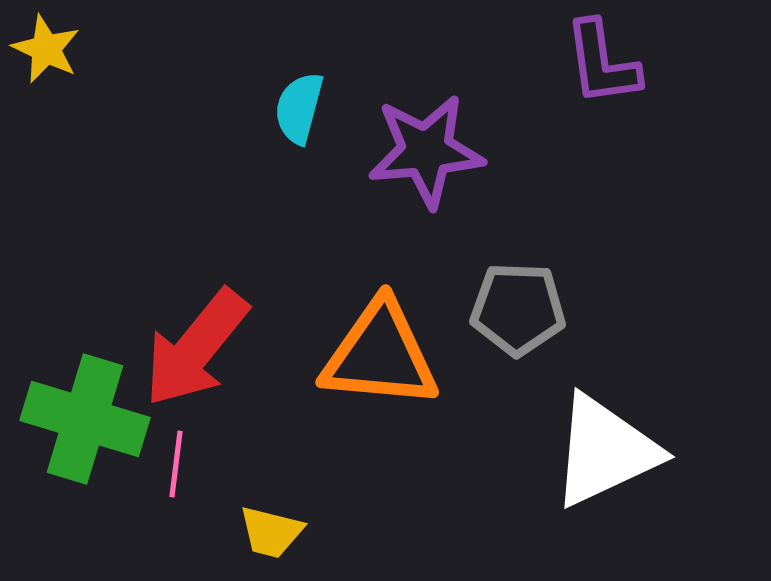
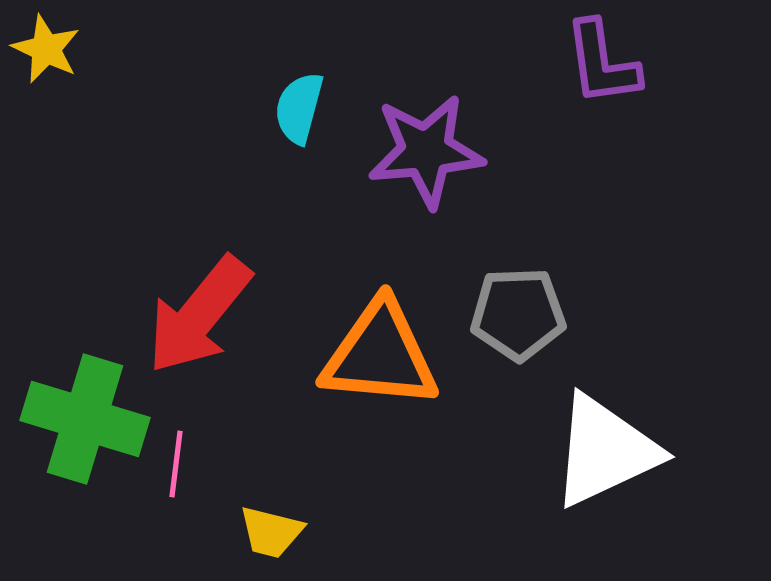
gray pentagon: moved 5 px down; rotated 4 degrees counterclockwise
red arrow: moved 3 px right, 33 px up
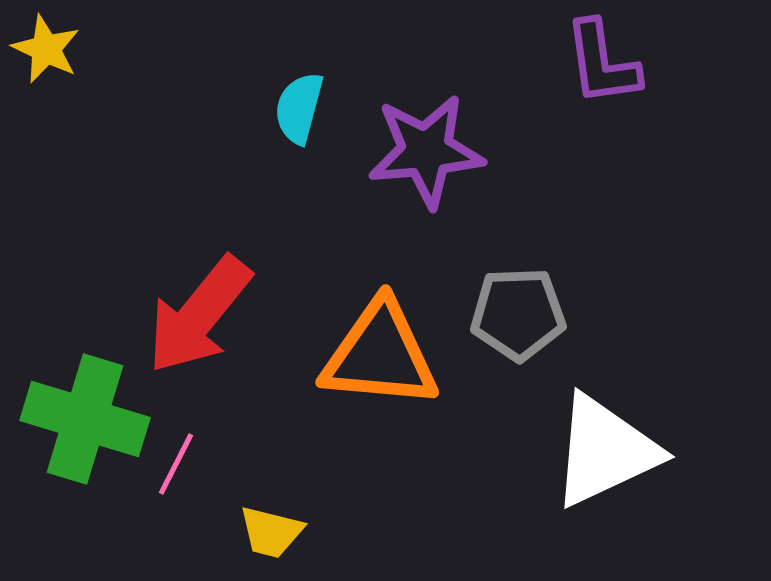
pink line: rotated 20 degrees clockwise
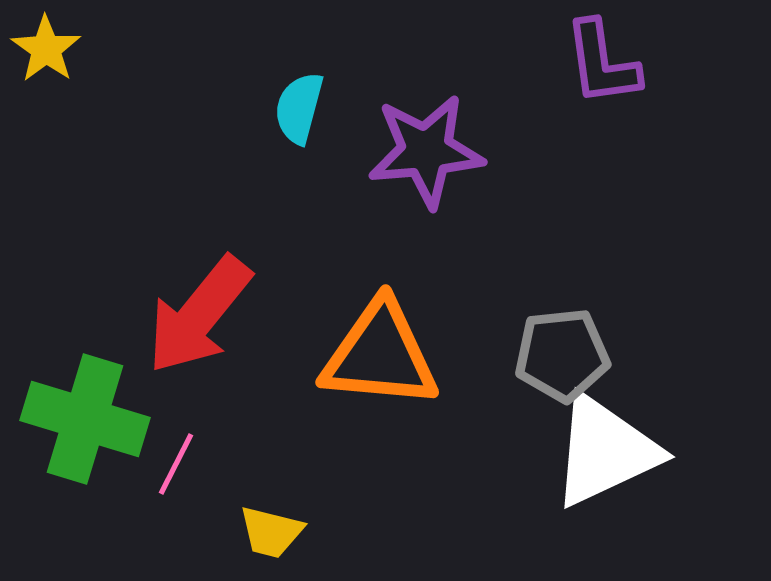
yellow star: rotated 10 degrees clockwise
gray pentagon: moved 44 px right, 41 px down; rotated 4 degrees counterclockwise
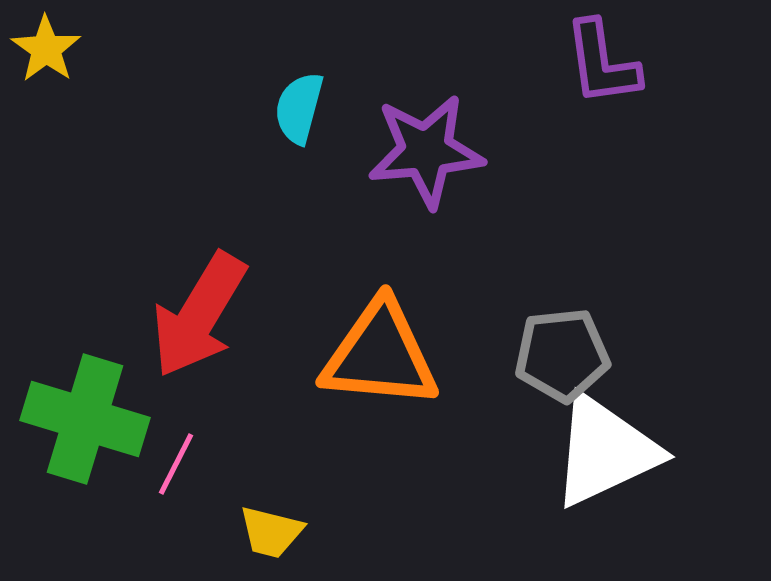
red arrow: rotated 8 degrees counterclockwise
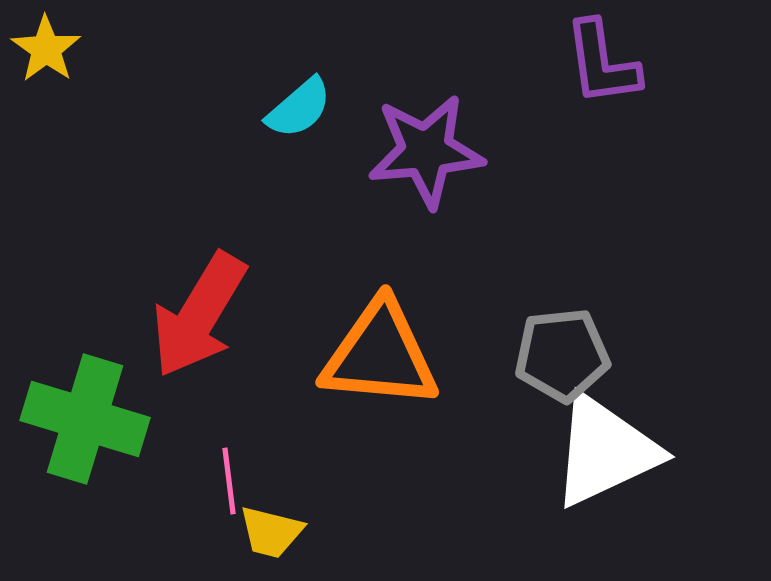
cyan semicircle: rotated 146 degrees counterclockwise
pink line: moved 53 px right, 17 px down; rotated 34 degrees counterclockwise
